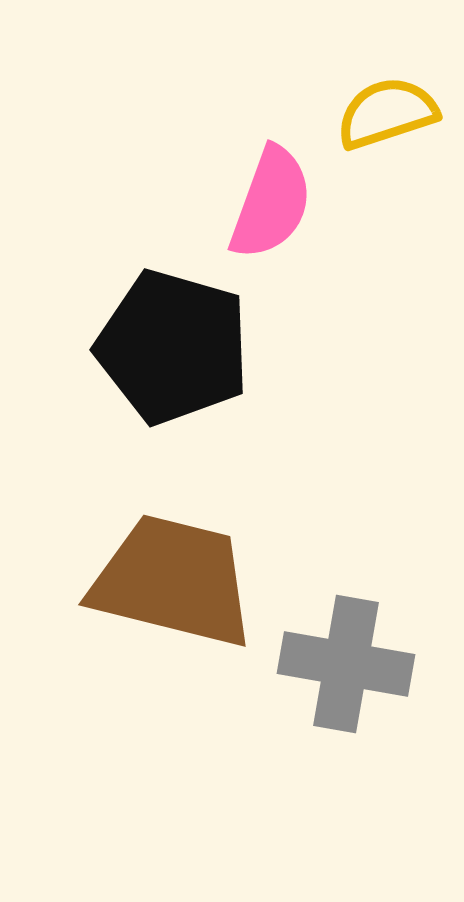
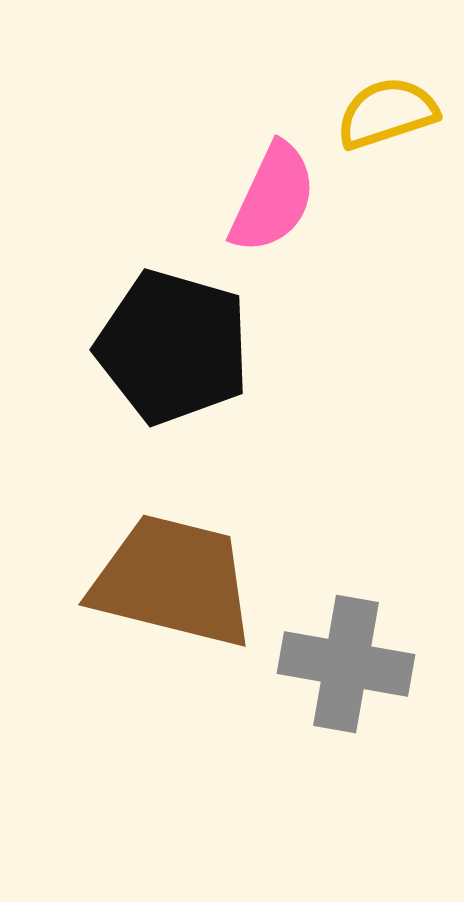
pink semicircle: moved 2 px right, 5 px up; rotated 5 degrees clockwise
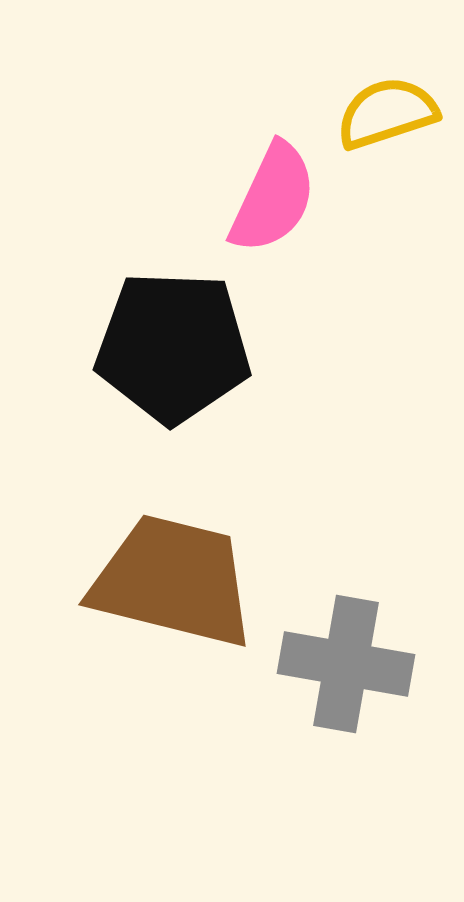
black pentagon: rotated 14 degrees counterclockwise
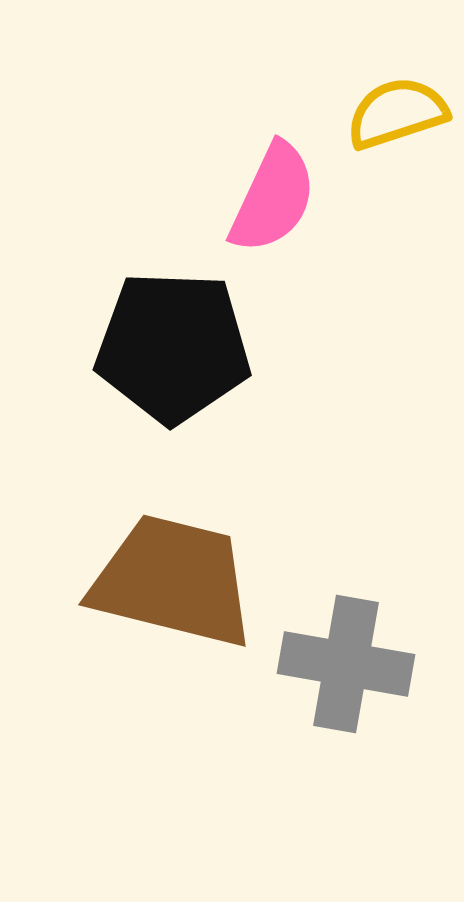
yellow semicircle: moved 10 px right
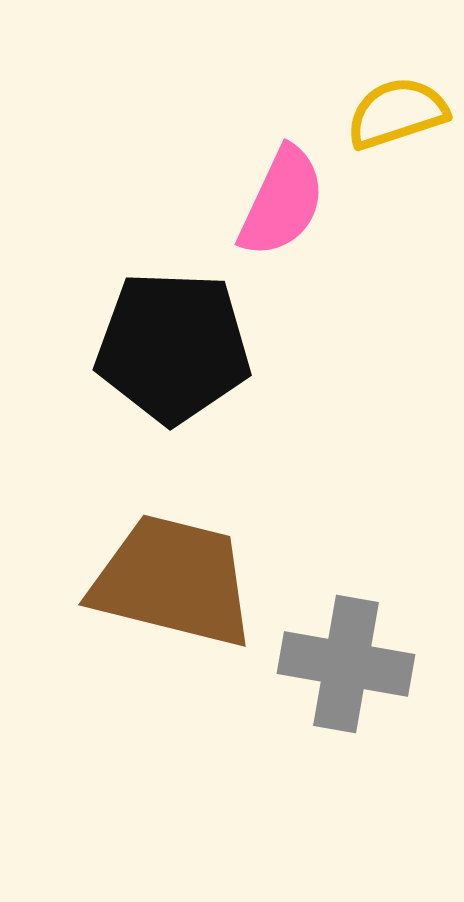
pink semicircle: moved 9 px right, 4 px down
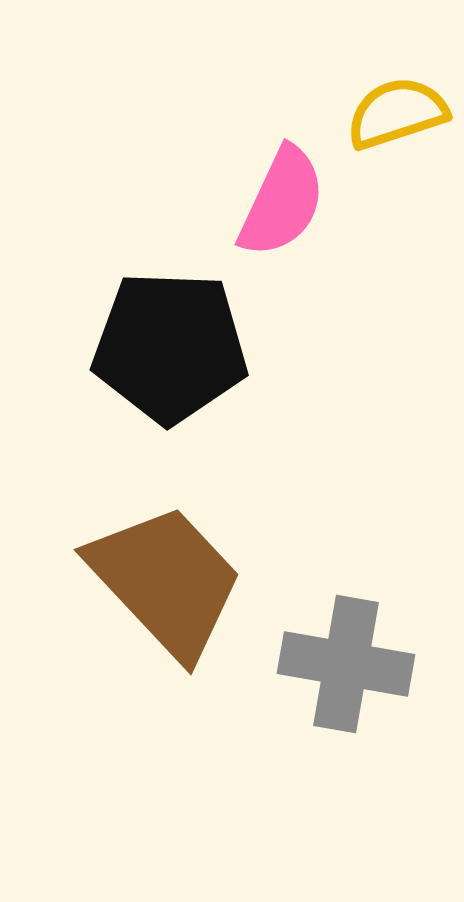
black pentagon: moved 3 px left
brown trapezoid: moved 7 px left; rotated 33 degrees clockwise
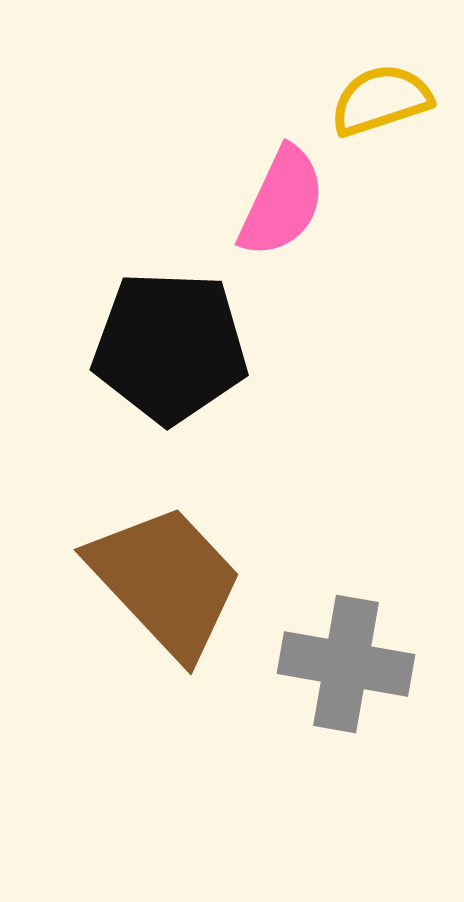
yellow semicircle: moved 16 px left, 13 px up
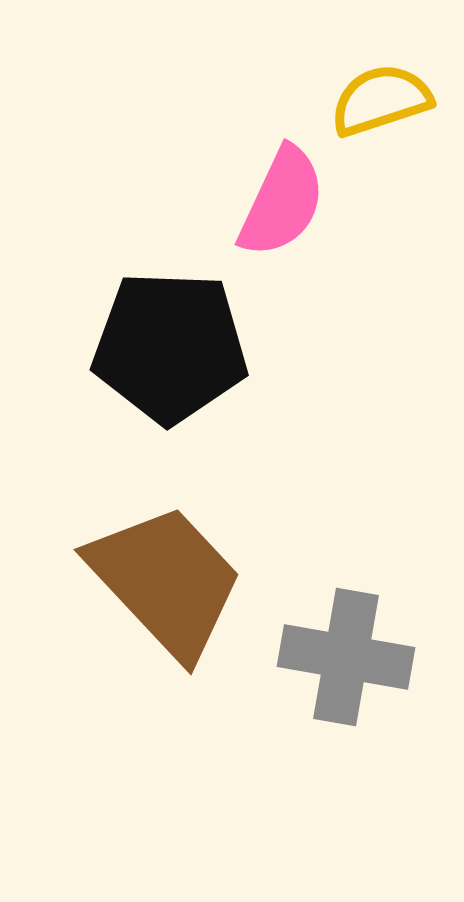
gray cross: moved 7 px up
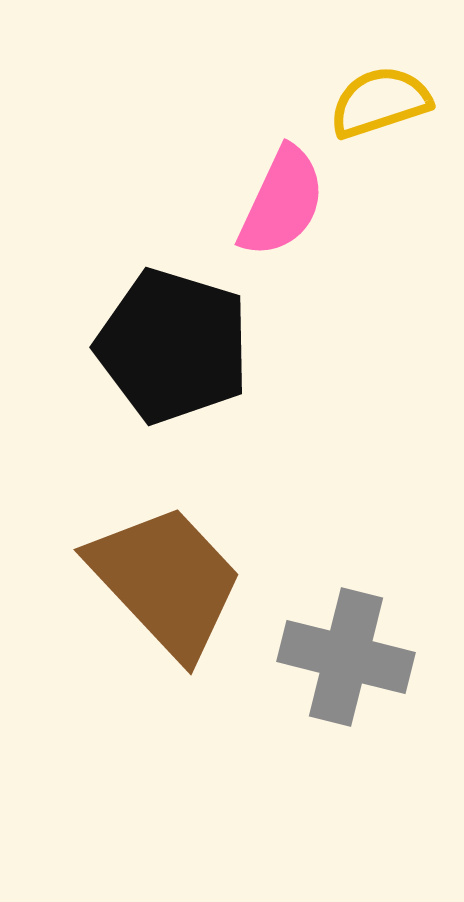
yellow semicircle: moved 1 px left, 2 px down
black pentagon: moved 3 px right, 1 px up; rotated 15 degrees clockwise
gray cross: rotated 4 degrees clockwise
